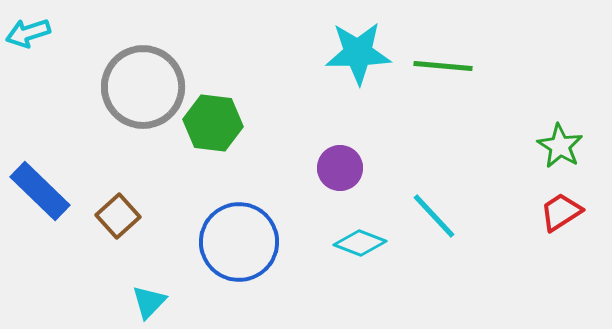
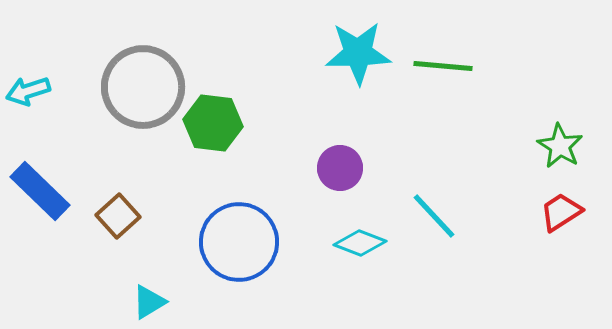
cyan arrow: moved 58 px down
cyan triangle: rotated 15 degrees clockwise
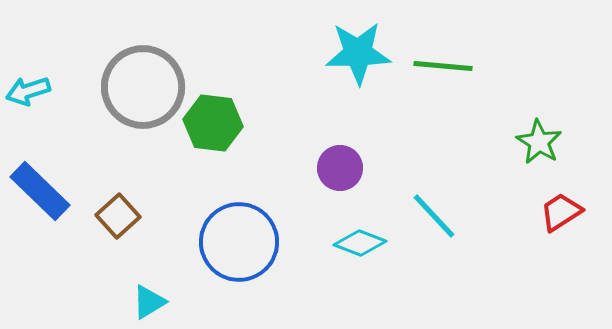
green star: moved 21 px left, 4 px up
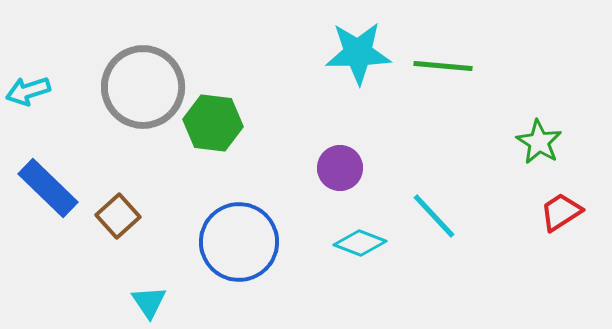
blue rectangle: moved 8 px right, 3 px up
cyan triangle: rotated 33 degrees counterclockwise
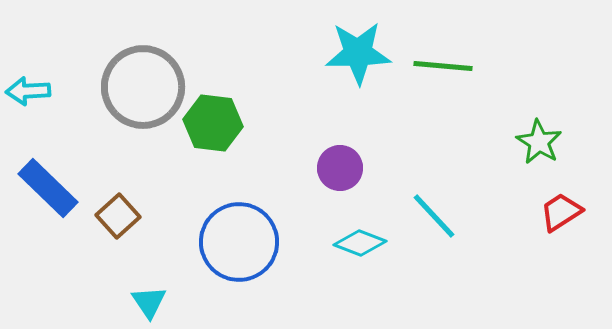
cyan arrow: rotated 15 degrees clockwise
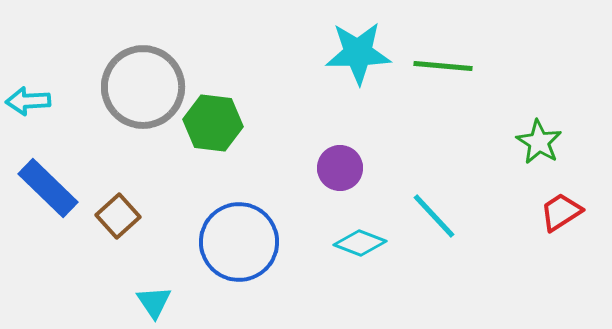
cyan arrow: moved 10 px down
cyan triangle: moved 5 px right
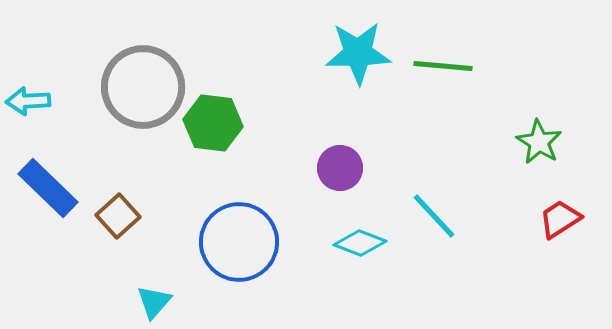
red trapezoid: moved 1 px left, 7 px down
cyan triangle: rotated 15 degrees clockwise
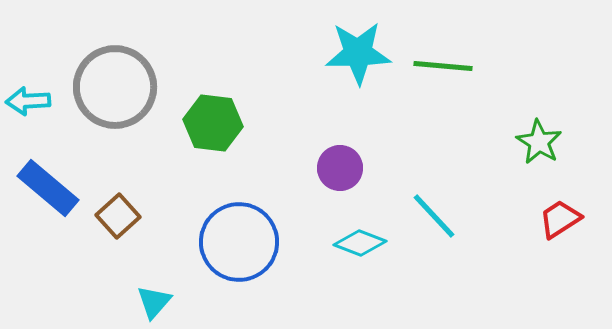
gray circle: moved 28 px left
blue rectangle: rotated 4 degrees counterclockwise
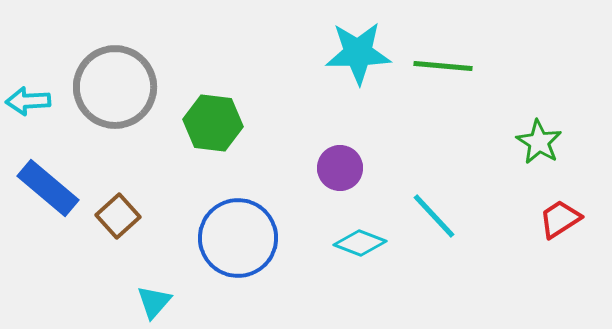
blue circle: moved 1 px left, 4 px up
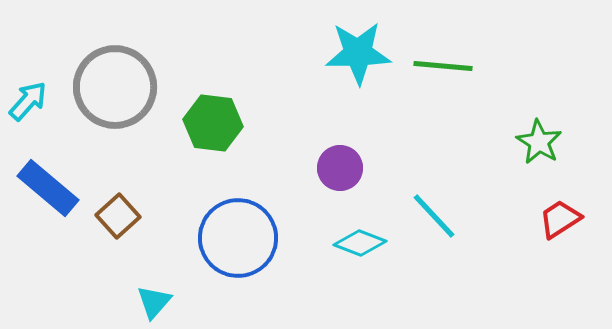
cyan arrow: rotated 135 degrees clockwise
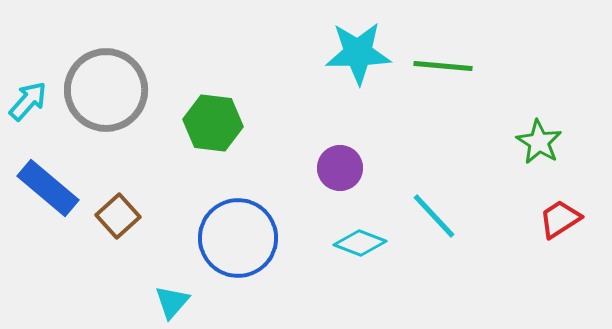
gray circle: moved 9 px left, 3 px down
cyan triangle: moved 18 px right
